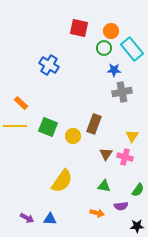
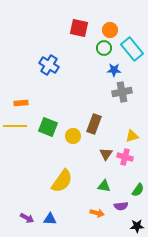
orange circle: moved 1 px left, 1 px up
orange rectangle: rotated 48 degrees counterclockwise
yellow triangle: rotated 40 degrees clockwise
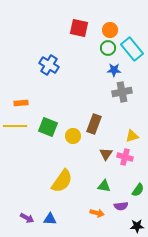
green circle: moved 4 px right
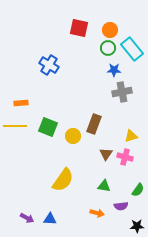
yellow triangle: moved 1 px left
yellow semicircle: moved 1 px right, 1 px up
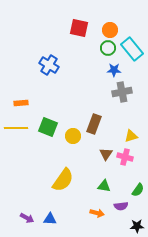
yellow line: moved 1 px right, 2 px down
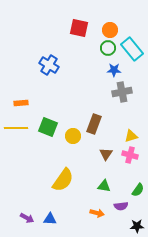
pink cross: moved 5 px right, 2 px up
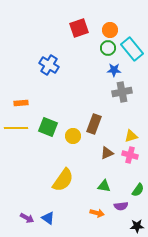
red square: rotated 30 degrees counterclockwise
brown triangle: moved 1 px right, 1 px up; rotated 32 degrees clockwise
blue triangle: moved 2 px left, 1 px up; rotated 32 degrees clockwise
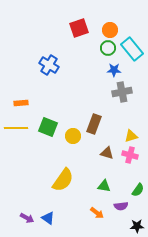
brown triangle: rotated 40 degrees clockwise
orange arrow: rotated 24 degrees clockwise
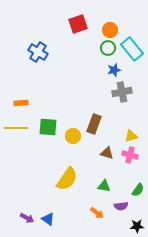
red square: moved 1 px left, 4 px up
blue cross: moved 11 px left, 13 px up
blue star: rotated 16 degrees counterclockwise
green square: rotated 18 degrees counterclockwise
yellow semicircle: moved 4 px right, 1 px up
blue triangle: moved 1 px down
